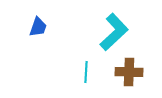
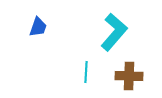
cyan L-shape: rotated 6 degrees counterclockwise
brown cross: moved 4 px down
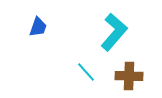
cyan line: rotated 45 degrees counterclockwise
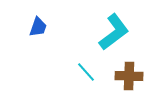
cyan L-shape: rotated 12 degrees clockwise
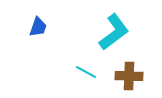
cyan line: rotated 20 degrees counterclockwise
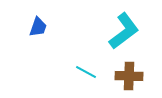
cyan L-shape: moved 10 px right, 1 px up
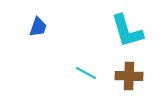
cyan L-shape: moved 3 px right; rotated 111 degrees clockwise
cyan line: moved 1 px down
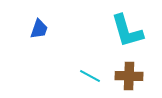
blue trapezoid: moved 1 px right, 2 px down
cyan line: moved 4 px right, 3 px down
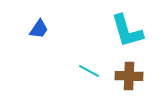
blue trapezoid: rotated 15 degrees clockwise
cyan line: moved 1 px left, 5 px up
